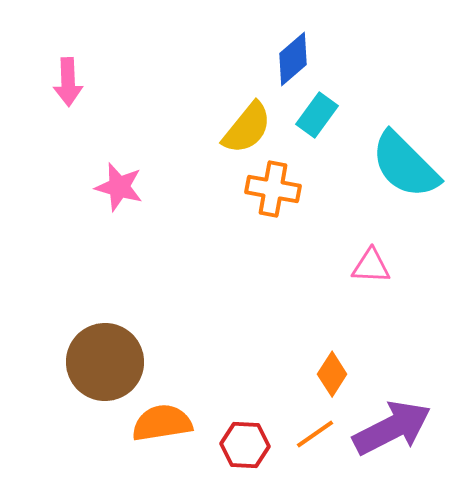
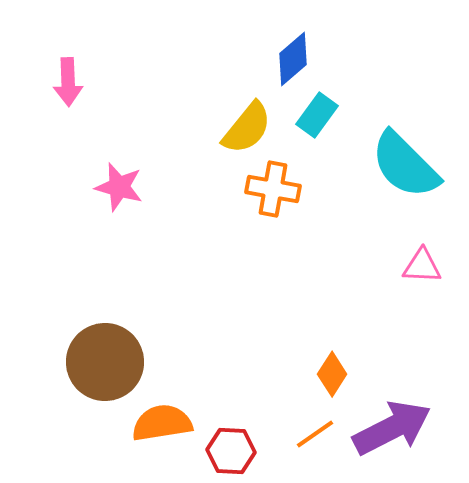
pink triangle: moved 51 px right
red hexagon: moved 14 px left, 6 px down
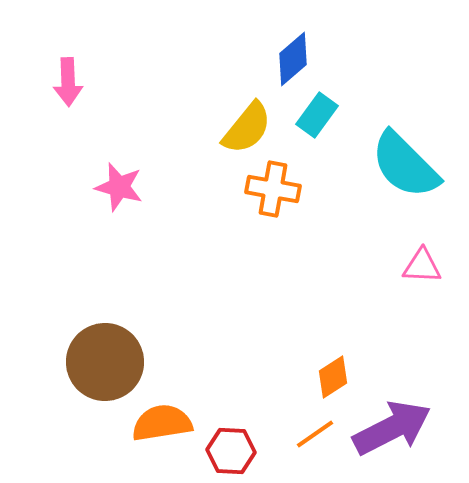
orange diamond: moved 1 px right, 3 px down; rotated 24 degrees clockwise
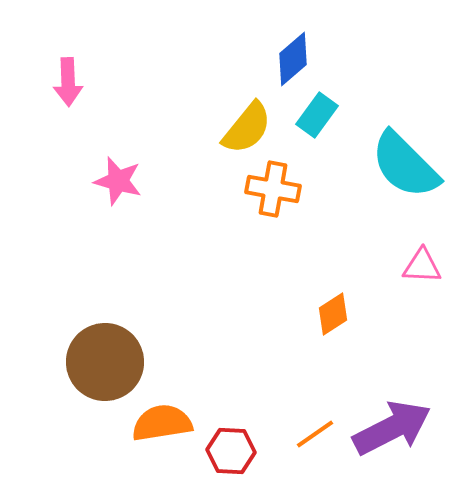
pink star: moved 1 px left, 6 px up
orange diamond: moved 63 px up
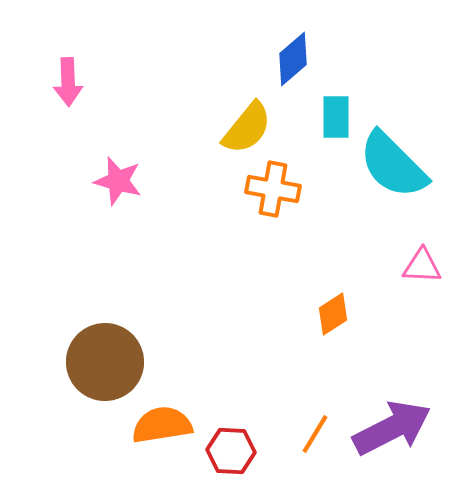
cyan rectangle: moved 19 px right, 2 px down; rotated 36 degrees counterclockwise
cyan semicircle: moved 12 px left
orange semicircle: moved 2 px down
orange line: rotated 24 degrees counterclockwise
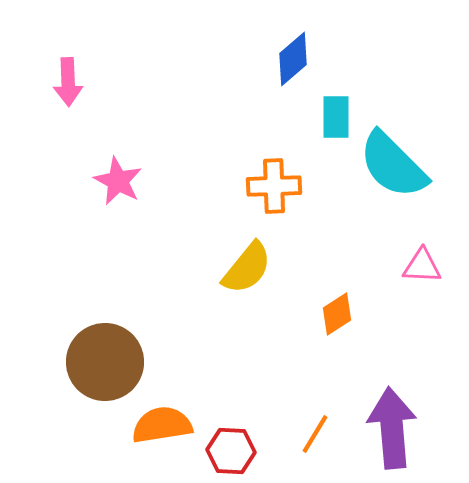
yellow semicircle: moved 140 px down
pink star: rotated 12 degrees clockwise
orange cross: moved 1 px right, 3 px up; rotated 12 degrees counterclockwise
orange diamond: moved 4 px right
purple arrow: rotated 68 degrees counterclockwise
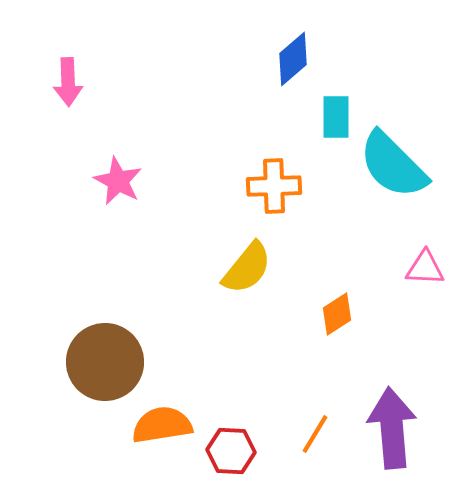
pink triangle: moved 3 px right, 2 px down
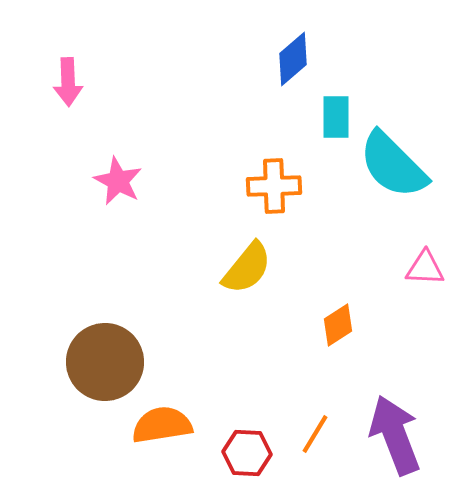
orange diamond: moved 1 px right, 11 px down
purple arrow: moved 3 px right, 7 px down; rotated 16 degrees counterclockwise
red hexagon: moved 16 px right, 2 px down
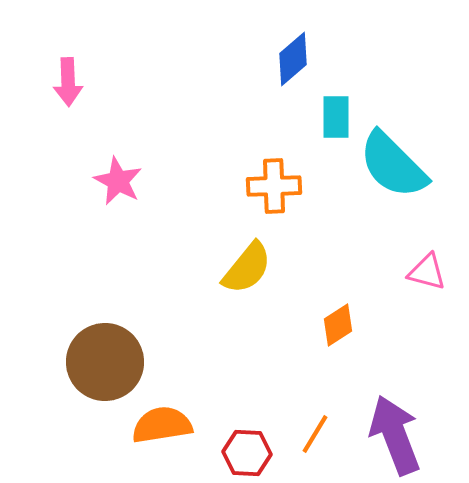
pink triangle: moved 2 px right, 4 px down; rotated 12 degrees clockwise
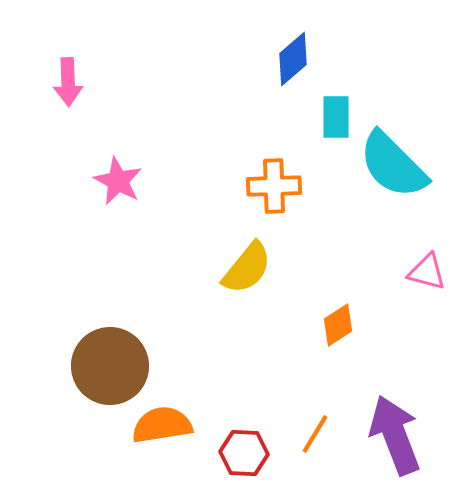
brown circle: moved 5 px right, 4 px down
red hexagon: moved 3 px left
